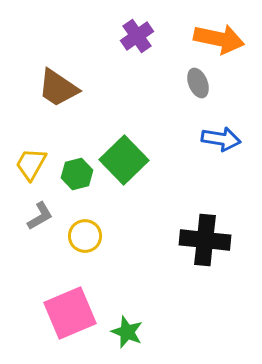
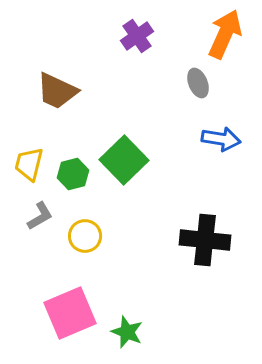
orange arrow: moved 6 px right, 5 px up; rotated 78 degrees counterclockwise
brown trapezoid: moved 1 px left, 3 px down; rotated 9 degrees counterclockwise
yellow trapezoid: moved 2 px left; rotated 15 degrees counterclockwise
green hexagon: moved 4 px left
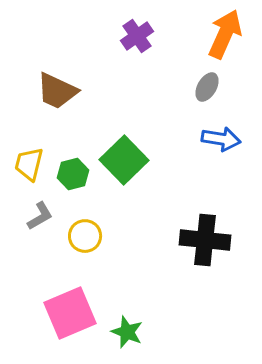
gray ellipse: moved 9 px right, 4 px down; rotated 52 degrees clockwise
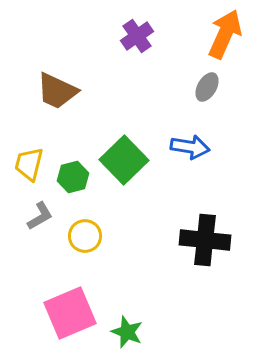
blue arrow: moved 31 px left, 8 px down
green hexagon: moved 3 px down
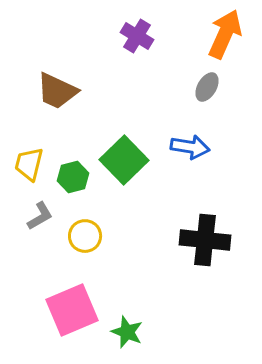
purple cross: rotated 24 degrees counterclockwise
pink square: moved 2 px right, 3 px up
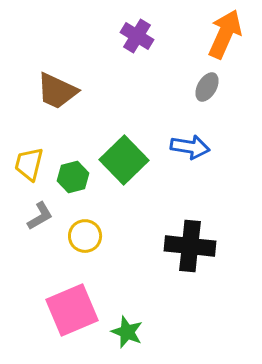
black cross: moved 15 px left, 6 px down
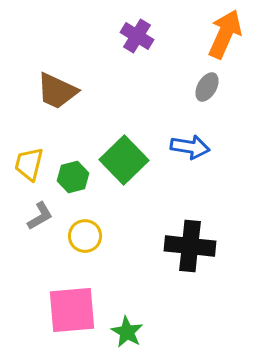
pink square: rotated 18 degrees clockwise
green star: rotated 8 degrees clockwise
